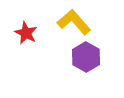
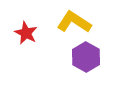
yellow L-shape: rotated 16 degrees counterclockwise
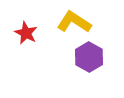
purple hexagon: moved 3 px right
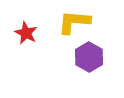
yellow L-shape: rotated 28 degrees counterclockwise
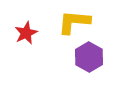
red star: rotated 20 degrees clockwise
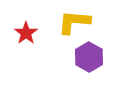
red star: rotated 10 degrees counterclockwise
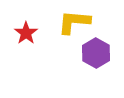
purple hexagon: moved 7 px right, 4 px up
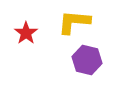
purple hexagon: moved 9 px left, 7 px down; rotated 16 degrees counterclockwise
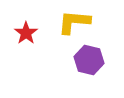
purple hexagon: moved 2 px right
